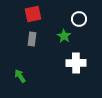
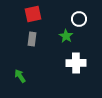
green star: moved 2 px right
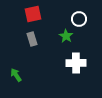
gray rectangle: rotated 24 degrees counterclockwise
green arrow: moved 4 px left, 1 px up
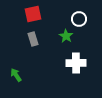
gray rectangle: moved 1 px right
